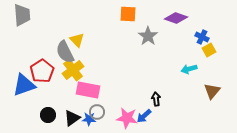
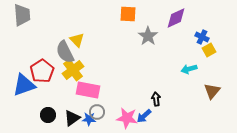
purple diamond: rotated 45 degrees counterclockwise
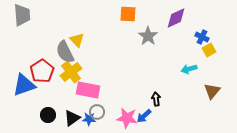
yellow cross: moved 2 px left, 2 px down
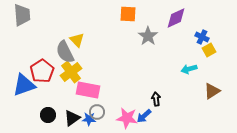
brown triangle: rotated 18 degrees clockwise
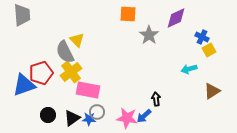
gray star: moved 1 px right, 1 px up
red pentagon: moved 1 px left, 2 px down; rotated 15 degrees clockwise
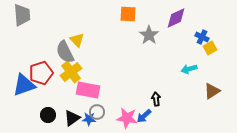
yellow square: moved 1 px right, 2 px up
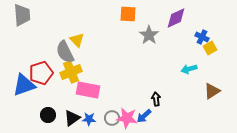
yellow cross: rotated 15 degrees clockwise
gray circle: moved 15 px right, 6 px down
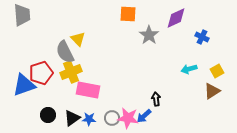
yellow triangle: moved 1 px right, 1 px up
yellow square: moved 7 px right, 23 px down
pink star: moved 1 px right
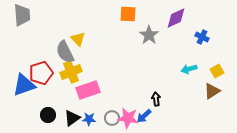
pink rectangle: rotated 30 degrees counterclockwise
